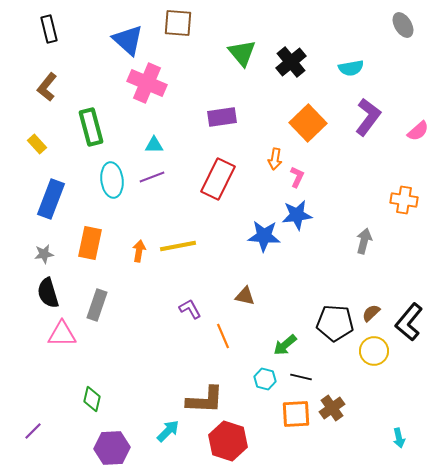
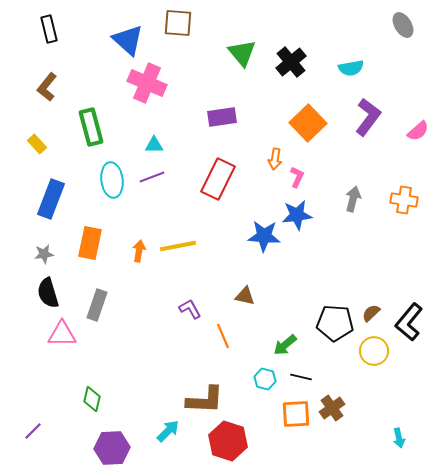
gray arrow at (364, 241): moved 11 px left, 42 px up
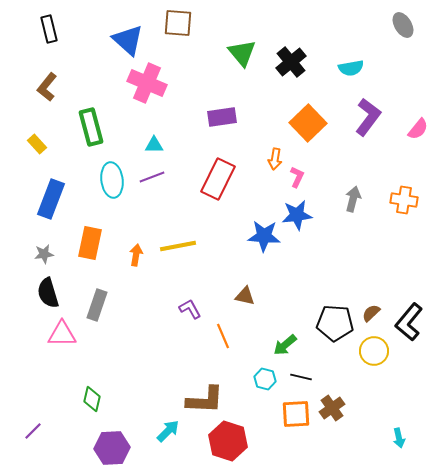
pink semicircle at (418, 131): moved 2 px up; rotated 10 degrees counterclockwise
orange arrow at (139, 251): moved 3 px left, 4 px down
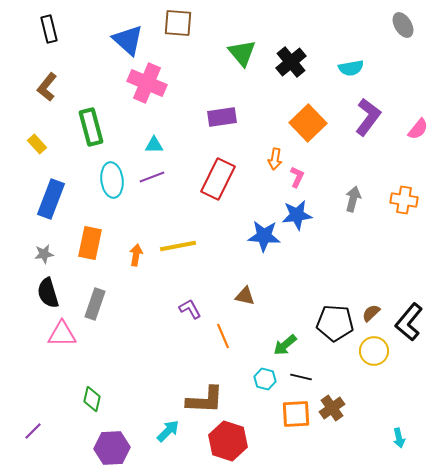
gray rectangle at (97, 305): moved 2 px left, 1 px up
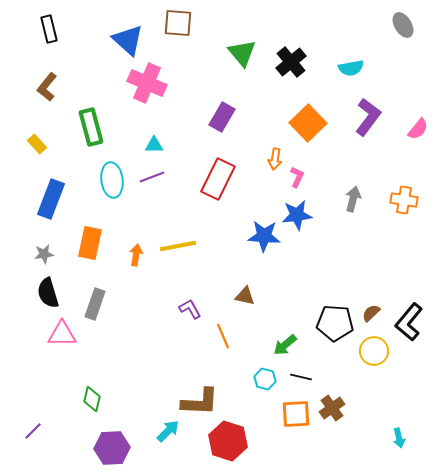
purple rectangle at (222, 117): rotated 52 degrees counterclockwise
brown L-shape at (205, 400): moved 5 px left, 2 px down
